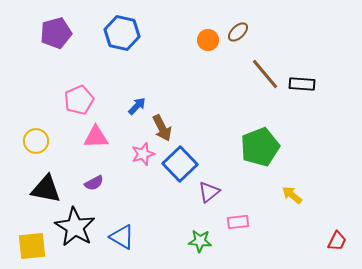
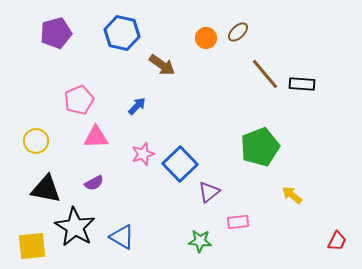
orange circle: moved 2 px left, 2 px up
brown arrow: moved 63 px up; rotated 28 degrees counterclockwise
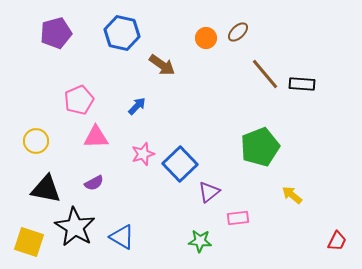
pink rectangle: moved 4 px up
yellow square: moved 3 px left, 4 px up; rotated 24 degrees clockwise
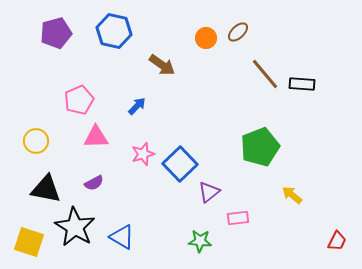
blue hexagon: moved 8 px left, 2 px up
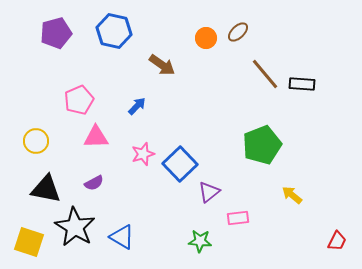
green pentagon: moved 2 px right, 2 px up
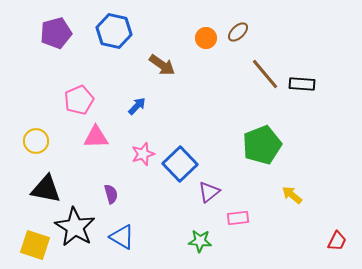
purple semicircle: moved 17 px right, 11 px down; rotated 78 degrees counterclockwise
yellow square: moved 6 px right, 3 px down
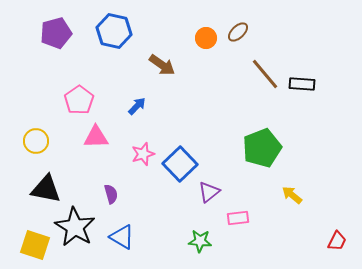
pink pentagon: rotated 12 degrees counterclockwise
green pentagon: moved 3 px down
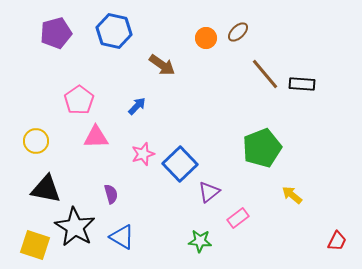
pink rectangle: rotated 30 degrees counterclockwise
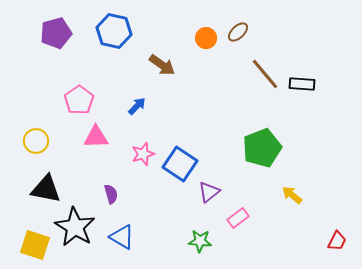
blue square: rotated 12 degrees counterclockwise
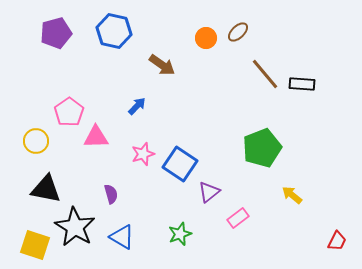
pink pentagon: moved 10 px left, 12 px down
green star: moved 20 px left, 7 px up; rotated 25 degrees counterclockwise
